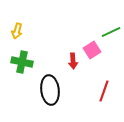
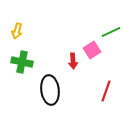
red line: moved 2 px right
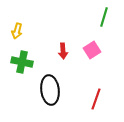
green line: moved 7 px left, 15 px up; rotated 48 degrees counterclockwise
red arrow: moved 10 px left, 10 px up
red line: moved 10 px left, 8 px down
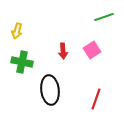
green line: rotated 54 degrees clockwise
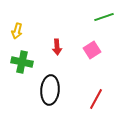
red arrow: moved 6 px left, 4 px up
black ellipse: rotated 12 degrees clockwise
red line: rotated 10 degrees clockwise
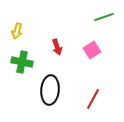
red arrow: rotated 14 degrees counterclockwise
red line: moved 3 px left
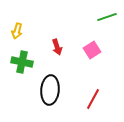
green line: moved 3 px right
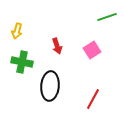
red arrow: moved 1 px up
black ellipse: moved 4 px up
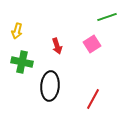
pink square: moved 6 px up
